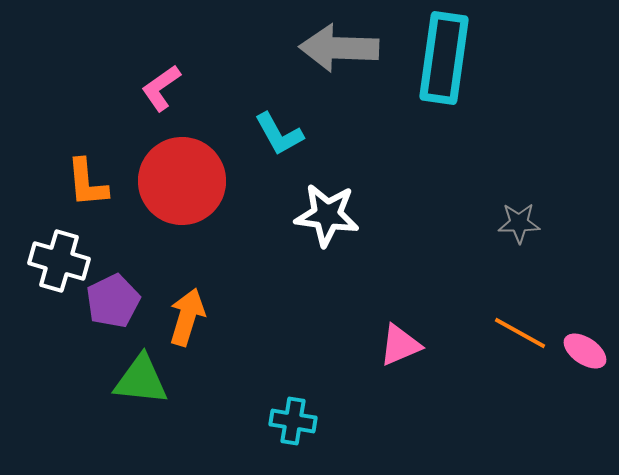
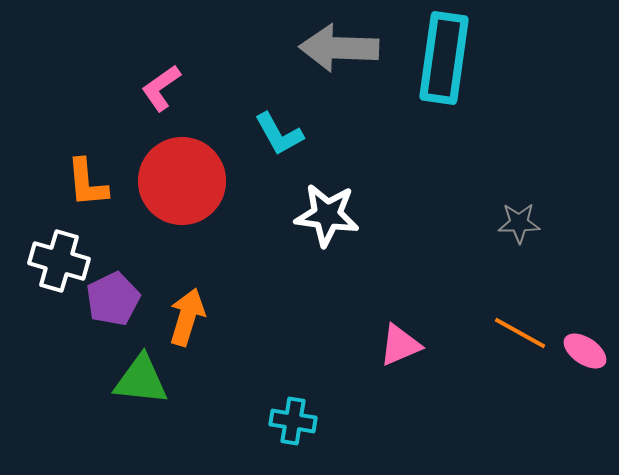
purple pentagon: moved 2 px up
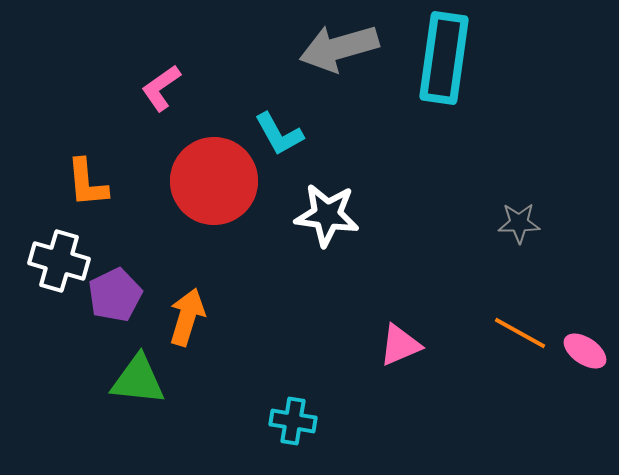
gray arrow: rotated 18 degrees counterclockwise
red circle: moved 32 px right
purple pentagon: moved 2 px right, 4 px up
green triangle: moved 3 px left
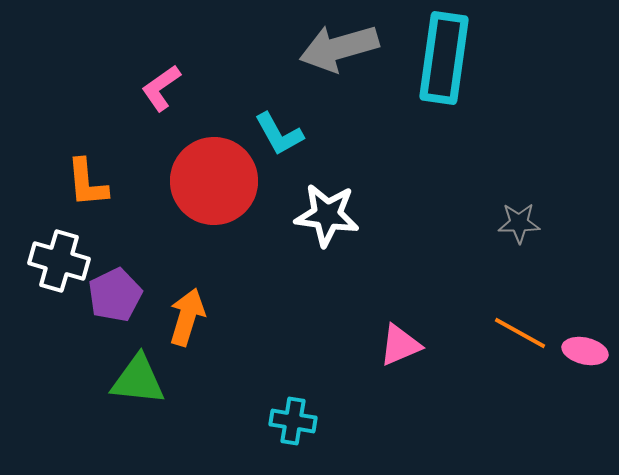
pink ellipse: rotated 21 degrees counterclockwise
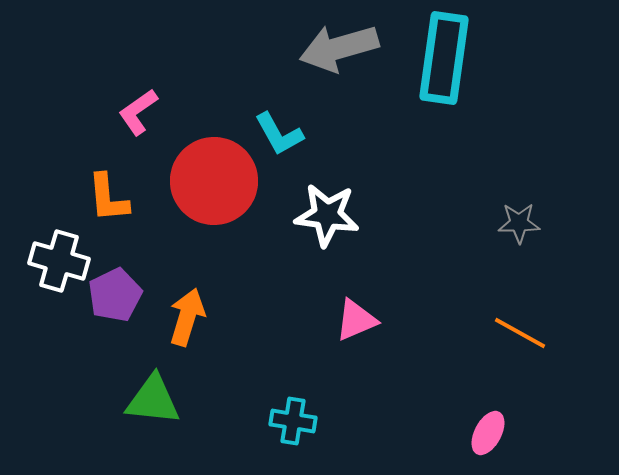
pink L-shape: moved 23 px left, 24 px down
orange L-shape: moved 21 px right, 15 px down
pink triangle: moved 44 px left, 25 px up
pink ellipse: moved 97 px left, 82 px down; rotated 75 degrees counterclockwise
green triangle: moved 15 px right, 20 px down
